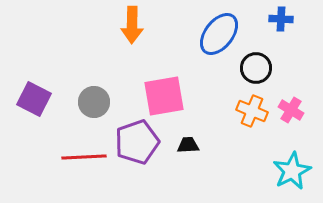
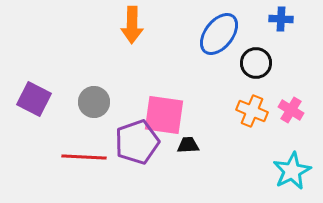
black circle: moved 5 px up
pink square: moved 19 px down; rotated 18 degrees clockwise
red line: rotated 6 degrees clockwise
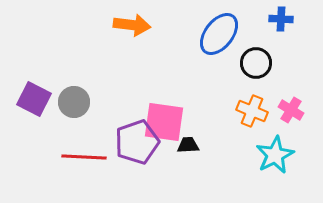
orange arrow: rotated 84 degrees counterclockwise
gray circle: moved 20 px left
pink square: moved 7 px down
cyan star: moved 17 px left, 16 px up
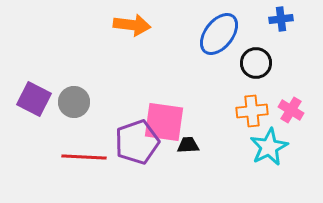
blue cross: rotated 10 degrees counterclockwise
orange cross: rotated 28 degrees counterclockwise
cyan star: moved 6 px left, 8 px up
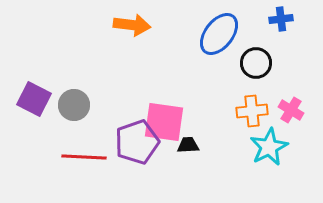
gray circle: moved 3 px down
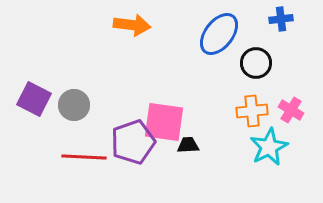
purple pentagon: moved 4 px left
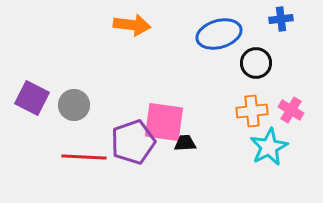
blue ellipse: rotated 36 degrees clockwise
purple square: moved 2 px left, 1 px up
black trapezoid: moved 3 px left, 2 px up
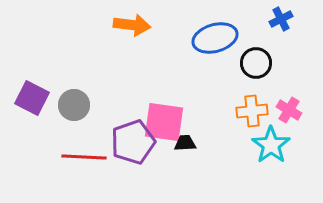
blue cross: rotated 20 degrees counterclockwise
blue ellipse: moved 4 px left, 4 px down
pink cross: moved 2 px left
cyan star: moved 2 px right, 2 px up; rotated 9 degrees counterclockwise
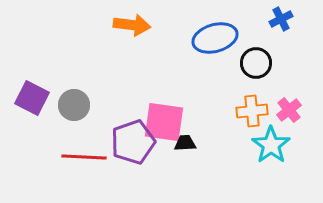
pink cross: rotated 20 degrees clockwise
